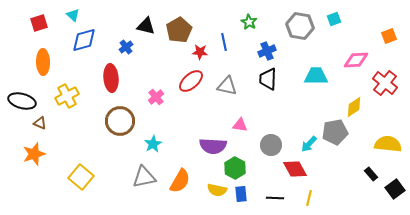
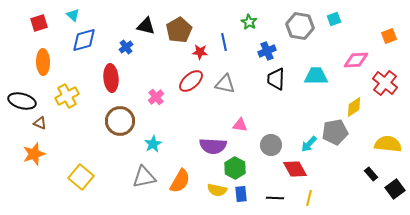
black trapezoid at (268, 79): moved 8 px right
gray triangle at (227, 86): moved 2 px left, 2 px up
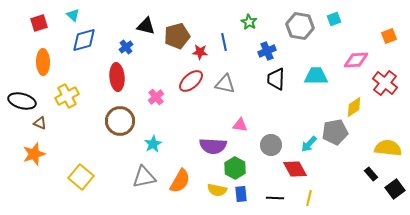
brown pentagon at (179, 30): moved 2 px left, 6 px down; rotated 15 degrees clockwise
red ellipse at (111, 78): moved 6 px right, 1 px up
yellow semicircle at (388, 144): moved 4 px down
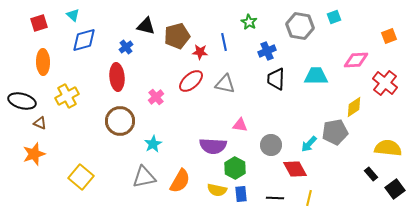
cyan square at (334, 19): moved 2 px up
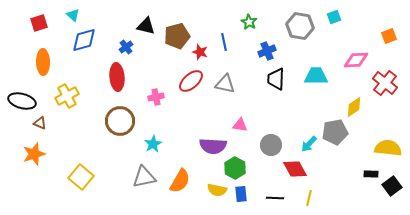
red star at (200, 52): rotated 14 degrees clockwise
pink cross at (156, 97): rotated 28 degrees clockwise
black rectangle at (371, 174): rotated 48 degrees counterclockwise
black square at (395, 189): moved 3 px left, 3 px up
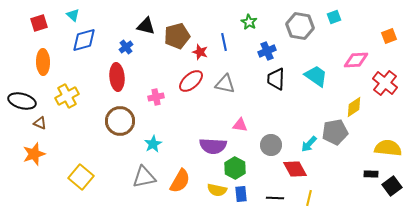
cyan trapezoid at (316, 76): rotated 35 degrees clockwise
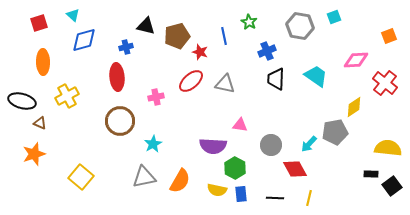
blue line at (224, 42): moved 6 px up
blue cross at (126, 47): rotated 24 degrees clockwise
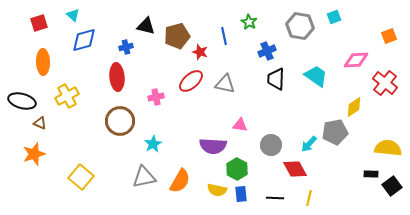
green hexagon at (235, 168): moved 2 px right, 1 px down
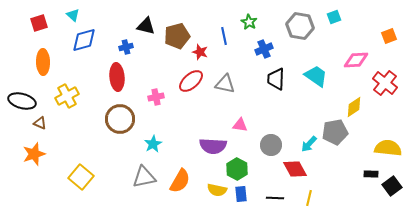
blue cross at (267, 51): moved 3 px left, 2 px up
brown circle at (120, 121): moved 2 px up
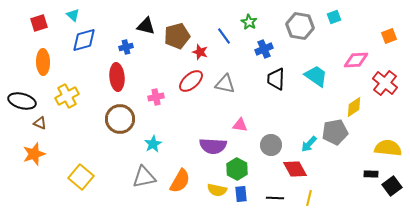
blue line at (224, 36): rotated 24 degrees counterclockwise
